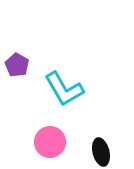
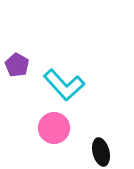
cyan L-shape: moved 4 px up; rotated 12 degrees counterclockwise
pink circle: moved 4 px right, 14 px up
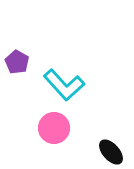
purple pentagon: moved 3 px up
black ellipse: moved 10 px right; rotated 28 degrees counterclockwise
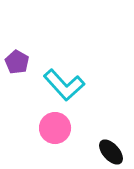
pink circle: moved 1 px right
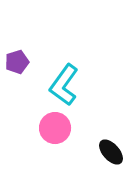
purple pentagon: rotated 25 degrees clockwise
cyan L-shape: rotated 78 degrees clockwise
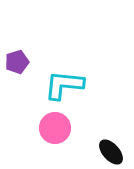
cyan L-shape: rotated 60 degrees clockwise
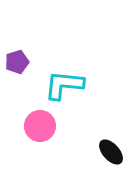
pink circle: moved 15 px left, 2 px up
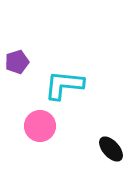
black ellipse: moved 3 px up
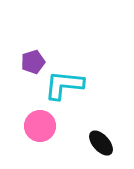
purple pentagon: moved 16 px right
black ellipse: moved 10 px left, 6 px up
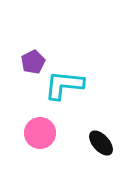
purple pentagon: rotated 10 degrees counterclockwise
pink circle: moved 7 px down
